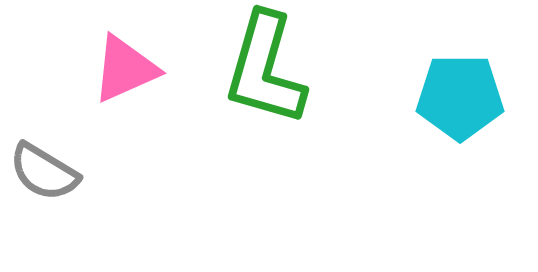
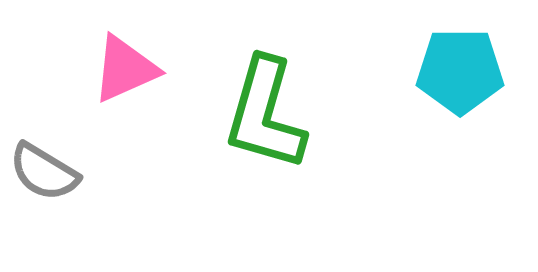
green L-shape: moved 45 px down
cyan pentagon: moved 26 px up
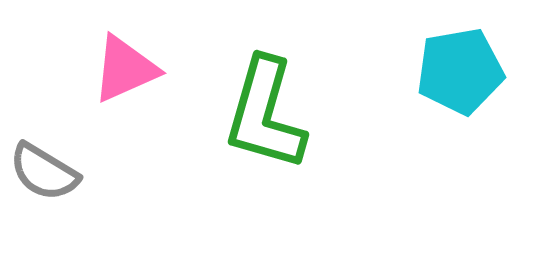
cyan pentagon: rotated 10 degrees counterclockwise
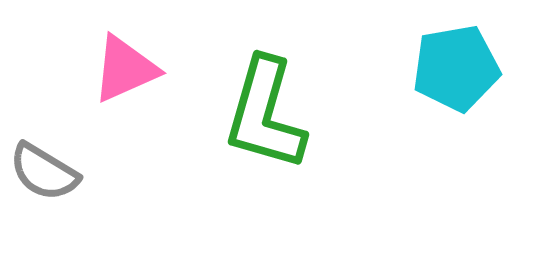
cyan pentagon: moved 4 px left, 3 px up
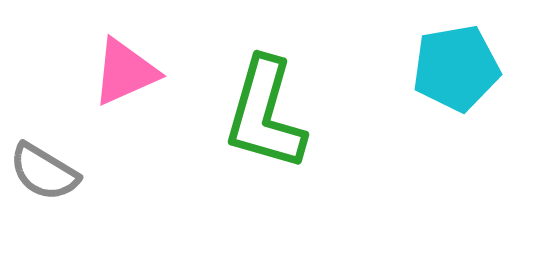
pink triangle: moved 3 px down
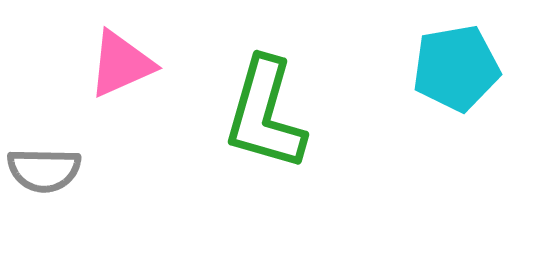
pink triangle: moved 4 px left, 8 px up
gray semicircle: moved 2 px up; rotated 30 degrees counterclockwise
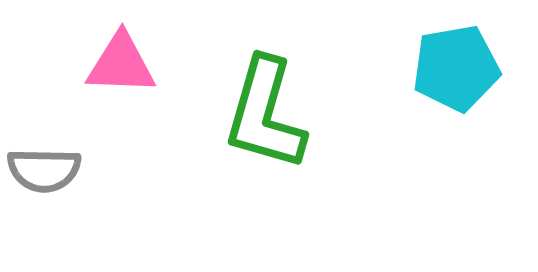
pink triangle: rotated 26 degrees clockwise
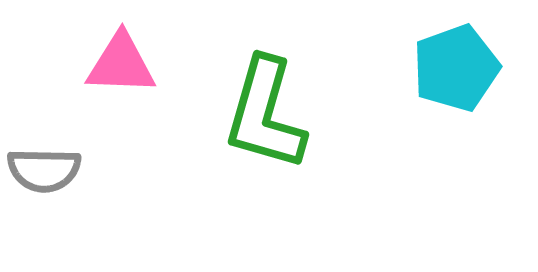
cyan pentagon: rotated 10 degrees counterclockwise
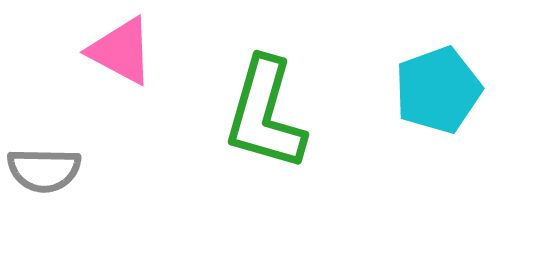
pink triangle: moved 13 px up; rotated 26 degrees clockwise
cyan pentagon: moved 18 px left, 22 px down
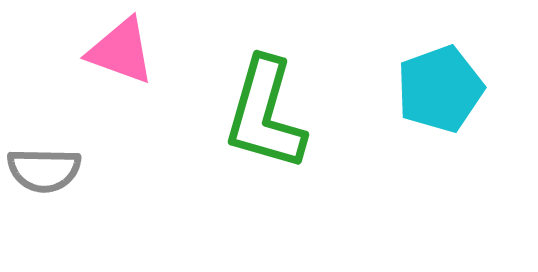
pink triangle: rotated 8 degrees counterclockwise
cyan pentagon: moved 2 px right, 1 px up
